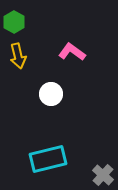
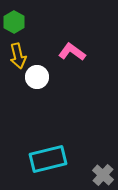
white circle: moved 14 px left, 17 px up
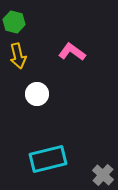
green hexagon: rotated 15 degrees counterclockwise
white circle: moved 17 px down
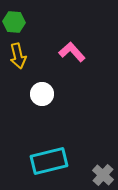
green hexagon: rotated 10 degrees counterclockwise
pink L-shape: rotated 12 degrees clockwise
white circle: moved 5 px right
cyan rectangle: moved 1 px right, 2 px down
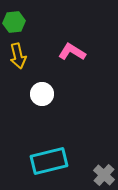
green hexagon: rotated 10 degrees counterclockwise
pink L-shape: rotated 16 degrees counterclockwise
gray cross: moved 1 px right
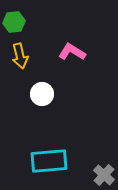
yellow arrow: moved 2 px right
cyan rectangle: rotated 9 degrees clockwise
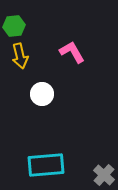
green hexagon: moved 4 px down
pink L-shape: rotated 28 degrees clockwise
cyan rectangle: moved 3 px left, 4 px down
